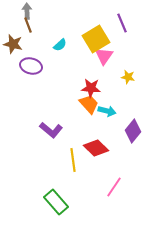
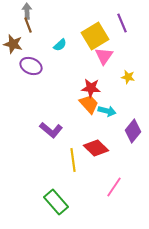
yellow square: moved 1 px left, 3 px up
purple ellipse: rotated 10 degrees clockwise
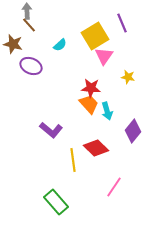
brown line: moved 1 px right; rotated 21 degrees counterclockwise
cyan arrow: rotated 60 degrees clockwise
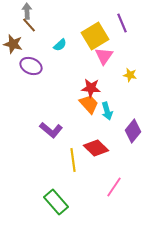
yellow star: moved 2 px right, 2 px up
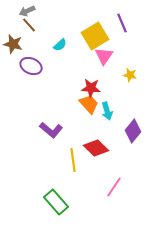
gray arrow: rotated 112 degrees counterclockwise
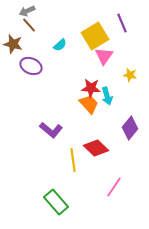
cyan arrow: moved 15 px up
purple diamond: moved 3 px left, 3 px up
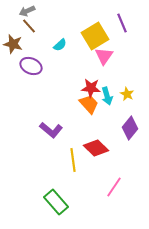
brown line: moved 1 px down
yellow star: moved 3 px left, 19 px down; rotated 16 degrees clockwise
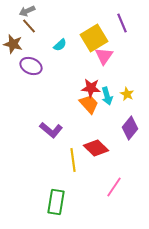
yellow square: moved 1 px left, 2 px down
green rectangle: rotated 50 degrees clockwise
